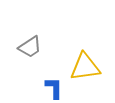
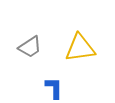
yellow triangle: moved 5 px left, 19 px up
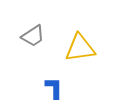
gray trapezoid: moved 3 px right, 11 px up
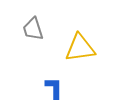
gray trapezoid: moved 7 px up; rotated 105 degrees clockwise
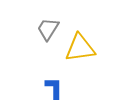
gray trapezoid: moved 15 px right; rotated 50 degrees clockwise
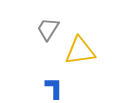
yellow triangle: moved 3 px down
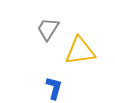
blue L-shape: rotated 15 degrees clockwise
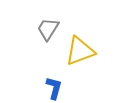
yellow triangle: rotated 12 degrees counterclockwise
